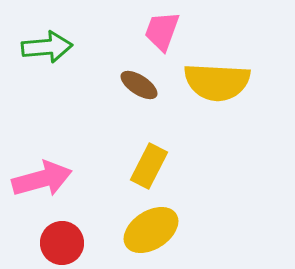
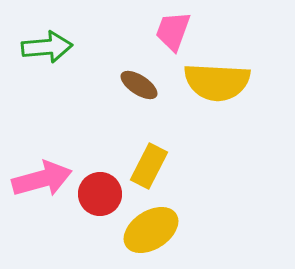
pink trapezoid: moved 11 px right
red circle: moved 38 px right, 49 px up
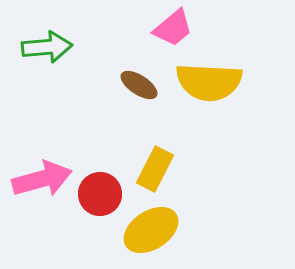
pink trapezoid: moved 3 px up; rotated 150 degrees counterclockwise
yellow semicircle: moved 8 px left
yellow rectangle: moved 6 px right, 3 px down
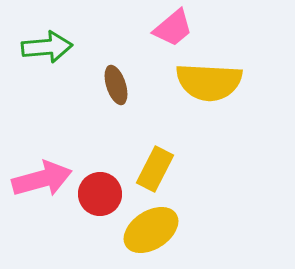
brown ellipse: moved 23 px left; rotated 39 degrees clockwise
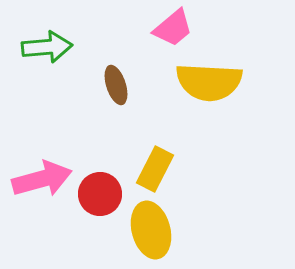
yellow ellipse: rotated 72 degrees counterclockwise
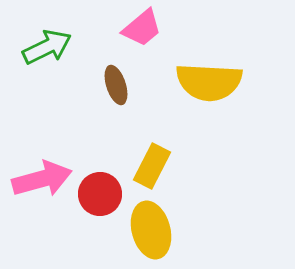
pink trapezoid: moved 31 px left
green arrow: rotated 21 degrees counterclockwise
yellow rectangle: moved 3 px left, 3 px up
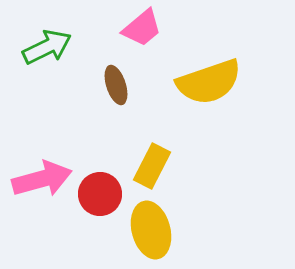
yellow semicircle: rotated 22 degrees counterclockwise
